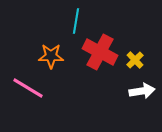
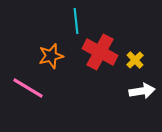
cyan line: rotated 15 degrees counterclockwise
orange star: rotated 15 degrees counterclockwise
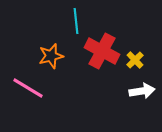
red cross: moved 2 px right, 1 px up
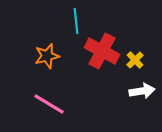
orange star: moved 4 px left
pink line: moved 21 px right, 16 px down
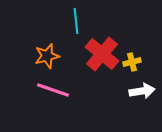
red cross: moved 3 px down; rotated 12 degrees clockwise
yellow cross: moved 3 px left, 2 px down; rotated 30 degrees clockwise
pink line: moved 4 px right, 14 px up; rotated 12 degrees counterclockwise
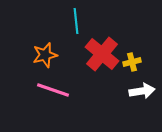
orange star: moved 2 px left, 1 px up
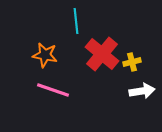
orange star: rotated 25 degrees clockwise
